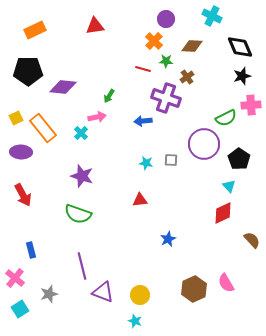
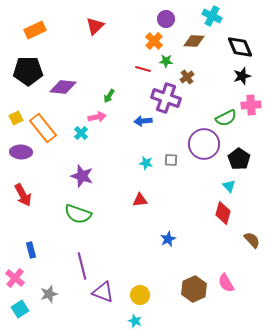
red triangle at (95, 26): rotated 36 degrees counterclockwise
brown diamond at (192, 46): moved 2 px right, 5 px up
red diamond at (223, 213): rotated 50 degrees counterclockwise
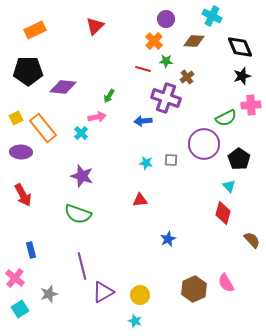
purple triangle at (103, 292): rotated 50 degrees counterclockwise
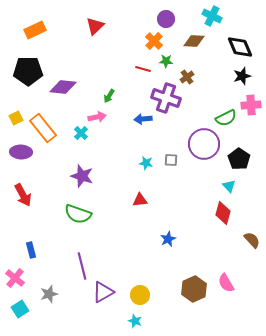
blue arrow at (143, 121): moved 2 px up
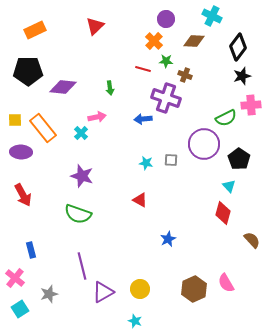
black diamond at (240, 47): moved 2 px left; rotated 60 degrees clockwise
brown cross at (187, 77): moved 2 px left, 2 px up; rotated 32 degrees counterclockwise
green arrow at (109, 96): moved 1 px right, 8 px up; rotated 40 degrees counterclockwise
yellow square at (16, 118): moved 1 px left, 2 px down; rotated 24 degrees clockwise
red triangle at (140, 200): rotated 35 degrees clockwise
yellow circle at (140, 295): moved 6 px up
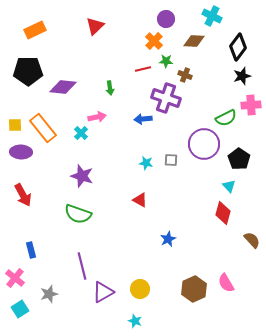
red line at (143, 69): rotated 28 degrees counterclockwise
yellow square at (15, 120): moved 5 px down
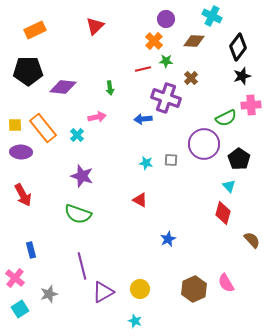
brown cross at (185, 75): moved 6 px right, 3 px down; rotated 24 degrees clockwise
cyan cross at (81, 133): moved 4 px left, 2 px down
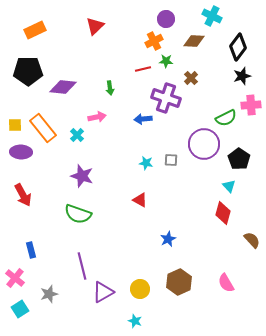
orange cross at (154, 41): rotated 18 degrees clockwise
brown hexagon at (194, 289): moved 15 px left, 7 px up
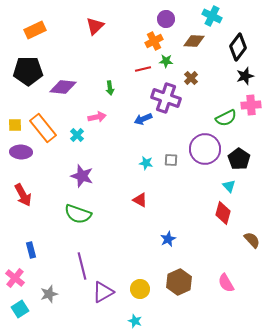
black star at (242, 76): moved 3 px right
blue arrow at (143, 119): rotated 18 degrees counterclockwise
purple circle at (204, 144): moved 1 px right, 5 px down
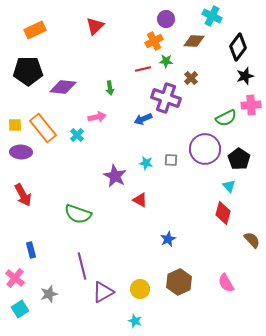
purple star at (82, 176): moved 33 px right; rotated 10 degrees clockwise
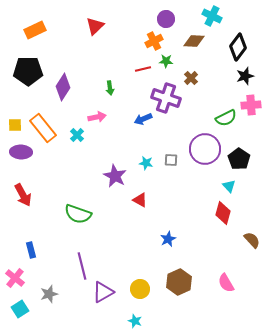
purple diamond at (63, 87): rotated 64 degrees counterclockwise
